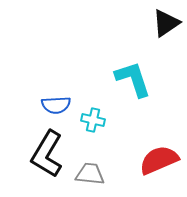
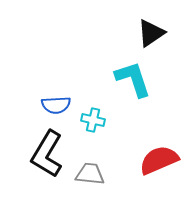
black triangle: moved 15 px left, 10 px down
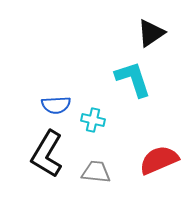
gray trapezoid: moved 6 px right, 2 px up
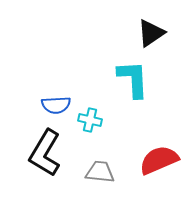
cyan L-shape: rotated 15 degrees clockwise
cyan cross: moved 3 px left
black L-shape: moved 2 px left, 1 px up
gray trapezoid: moved 4 px right
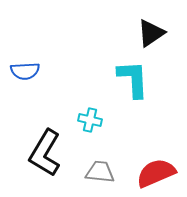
blue semicircle: moved 31 px left, 34 px up
red semicircle: moved 3 px left, 13 px down
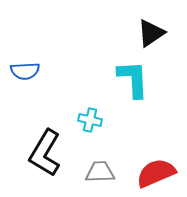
gray trapezoid: rotated 8 degrees counterclockwise
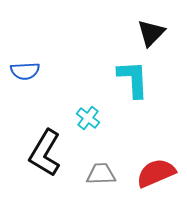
black triangle: rotated 12 degrees counterclockwise
cyan cross: moved 2 px left, 2 px up; rotated 25 degrees clockwise
gray trapezoid: moved 1 px right, 2 px down
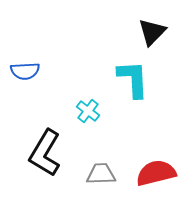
black triangle: moved 1 px right, 1 px up
cyan cross: moved 7 px up
red semicircle: rotated 9 degrees clockwise
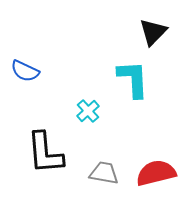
black triangle: moved 1 px right
blue semicircle: rotated 28 degrees clockwise
cyan cross: rotated 10 degrees clockwise
black L-shape: rotated 36 degrees counterclockwise
gray trapezoid: moved 3 px right, 1 px up; rotated 12 degrees clockwise
